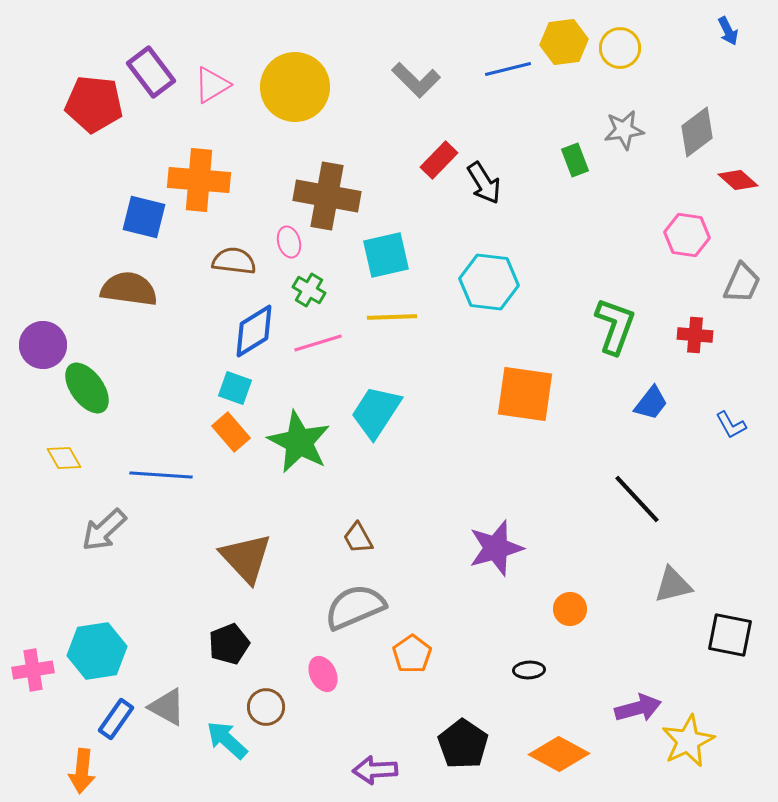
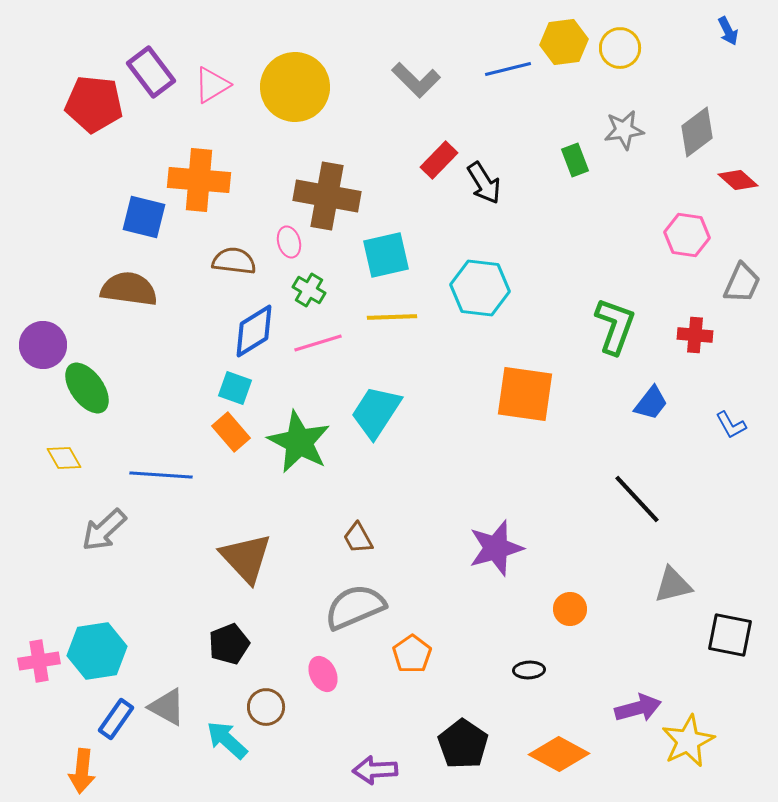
cyan hexagon at (489, 282): moved 9 px left, 6 px down
pink cross at (33, 670): moved 6 px right, 9 px up
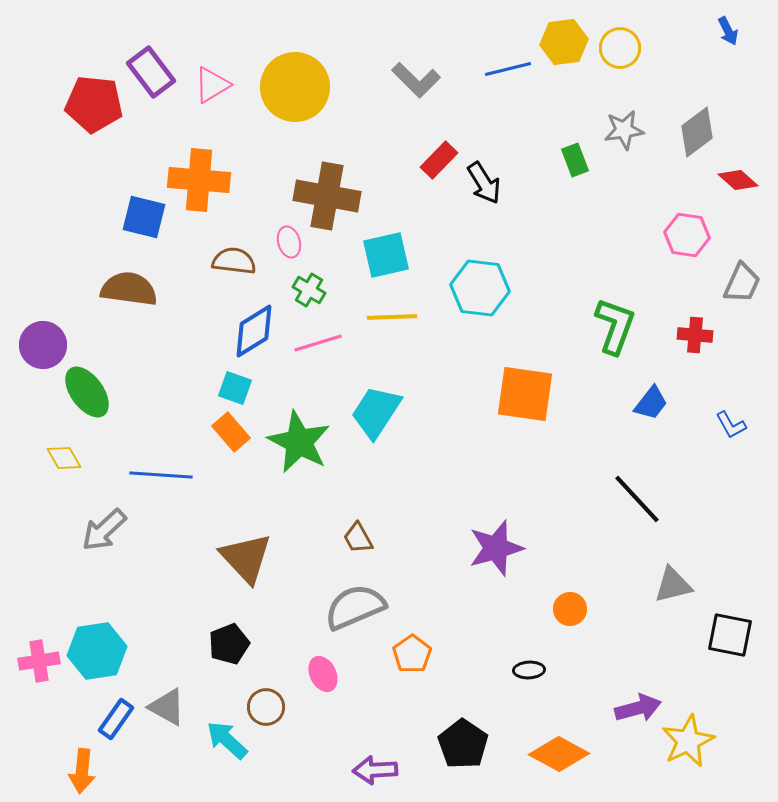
green ellipse at (87, 388): moved 4 px down
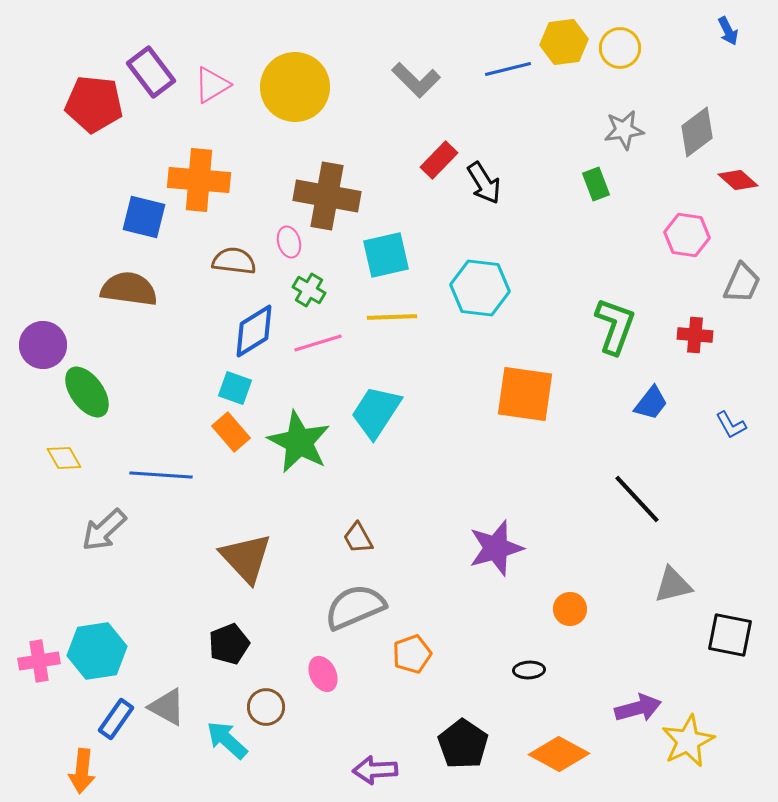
green rectangle at (575, 160): moved 21 px right, 24 px down
orange pentagon at (412, 654): rotated 15 degrees clockwise
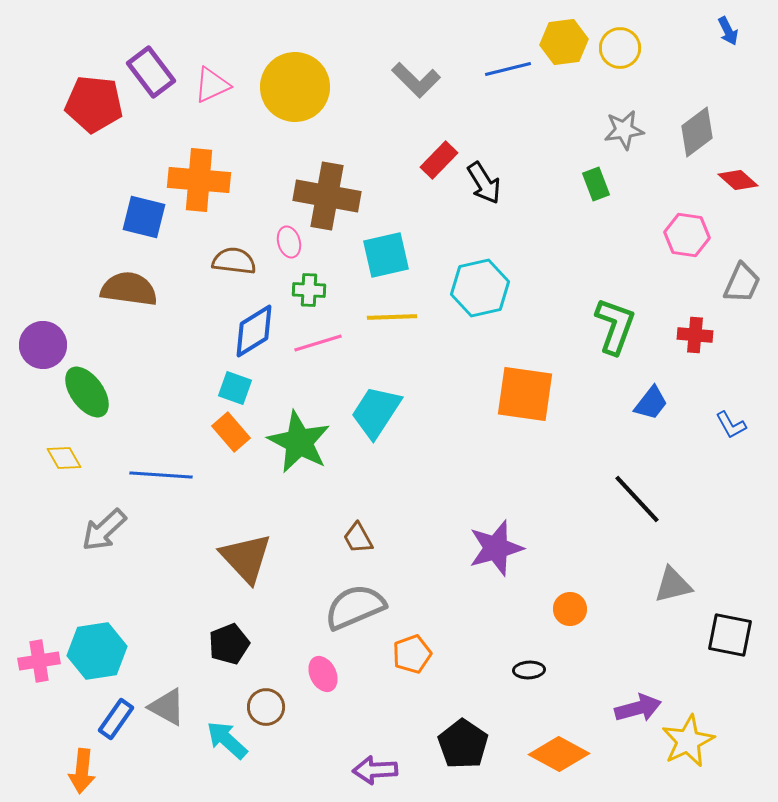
pink triangle at (212, 85): rotated 6 degrees clockwise
cyan hexagon at (480, 288): rotated 20 degrees counterclockwise
green cross at (309, 290): rotated 28 degrees counterclockwise
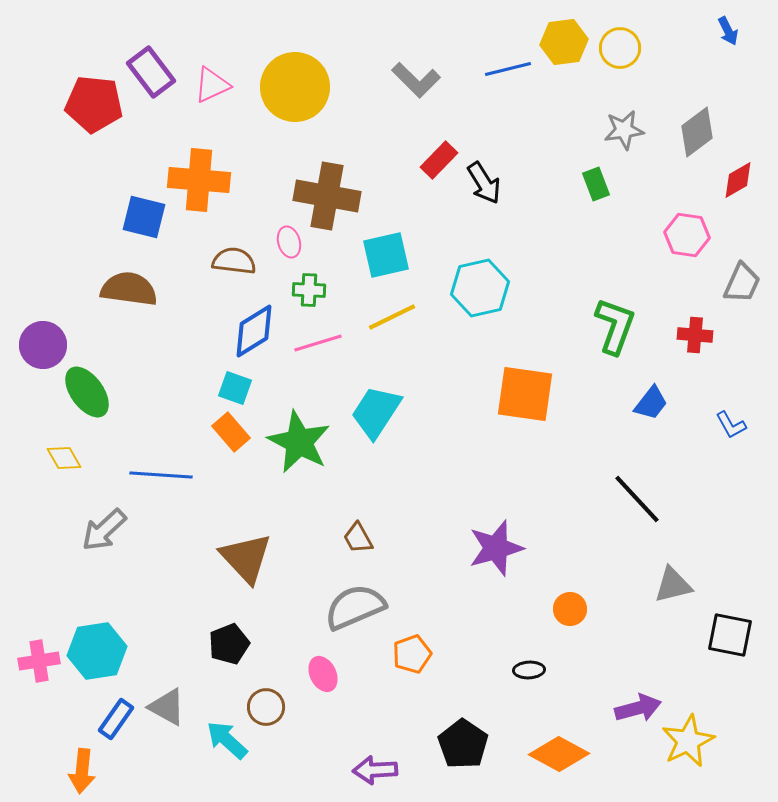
red diamond at (738, 180): rotated 72 degrees counterclockwise
yellow line at (392, 317): rotated 24 degrees counterclockwise
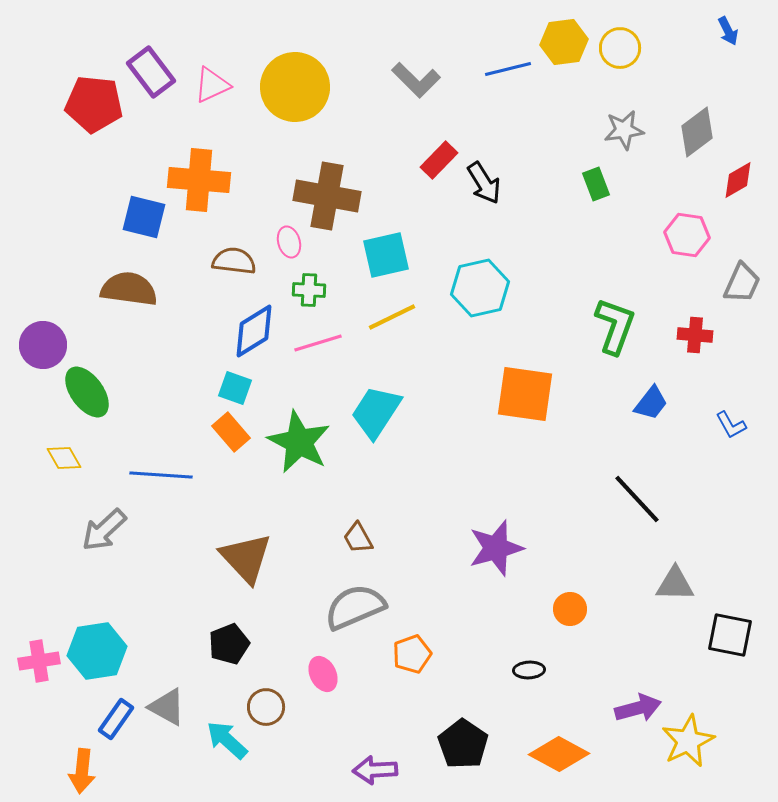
gray triangle at (673, 585): moved 2 px right, 1 px up; rotated 15 degrees clockwise
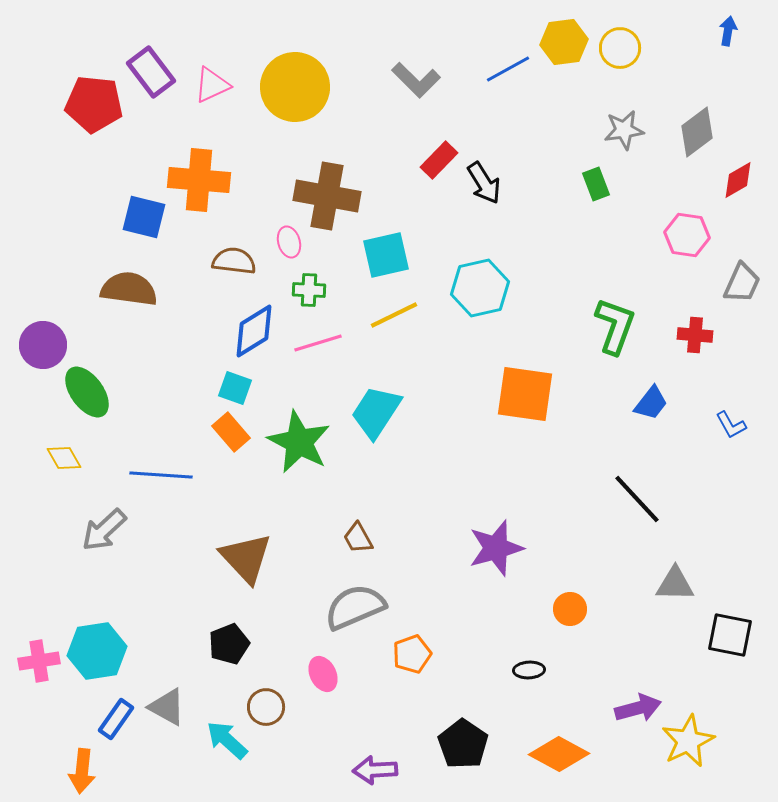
blue arrow at (728, 31): rotated 144 degrees counterclockwise
blue line at (508, 69): rotated 15 degrees counterclockwise
yellow line at (392, 317): moved 2 px right, 2 px up
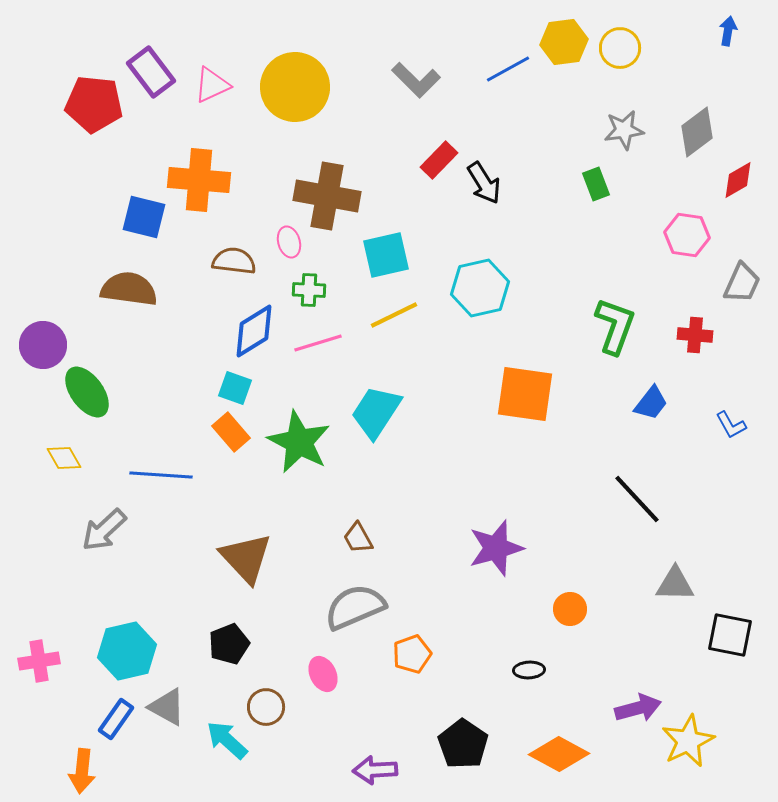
cyan hexagon at (97, 651): moved 30 px right; rotated 4 degrees counterclockwise
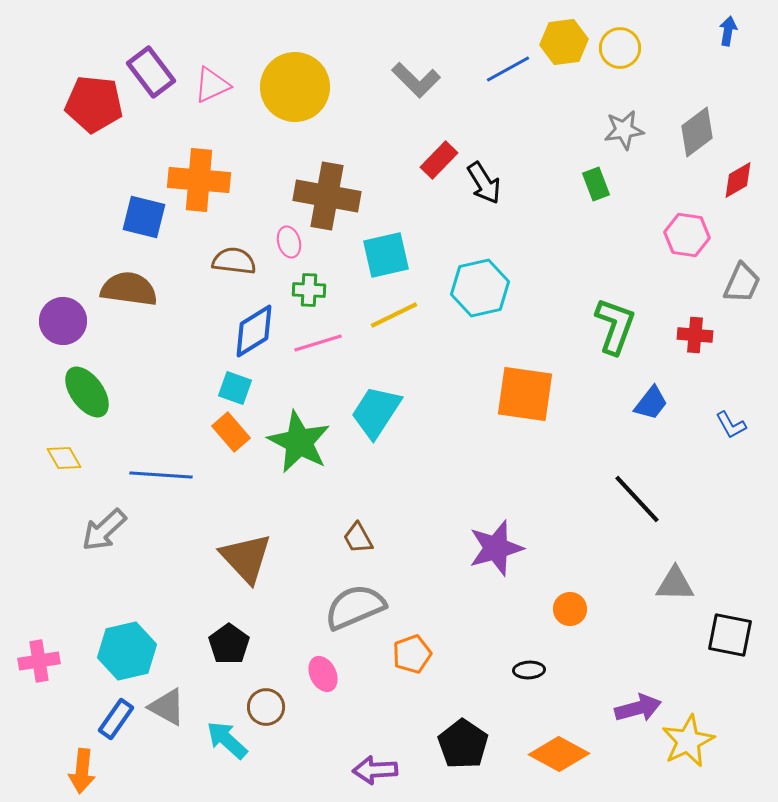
purple circle at (43, 345): moved 20 px right, 24 px up
black pentagon at (229, 644): rotated 15 degrees counterclockwise
